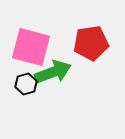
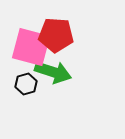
red pentagon: moved 35 px left, 8 px up; rotated 12 degrees clockwise
green arrow: rotated 39 degrees clockwise
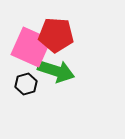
pink square: rotated 9 degrees clockwise
green arrow: moved 3 px right, 1 px up
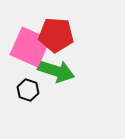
pink square: moved 1 px left
black hexagon: moved 2 px right, 6 px down; rotated 25 degrees counterclockwise
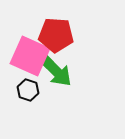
pink square: moved 9 px down
green arrow: rotated 27 degrees clockwise
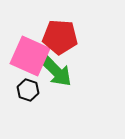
red pentagon: moved 4 px right, 2 px down
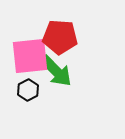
pink square: rotated 30 degrees counterclockwise
black hexagon: rotated 15 degrees clockwise
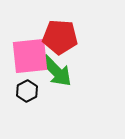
black hexagon: moved 1 px left, 1 px down
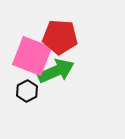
pink square: moved 2 px right; rotated 27 degrees clockwise
green arrow: rotated 69 degrees counterclockwise
